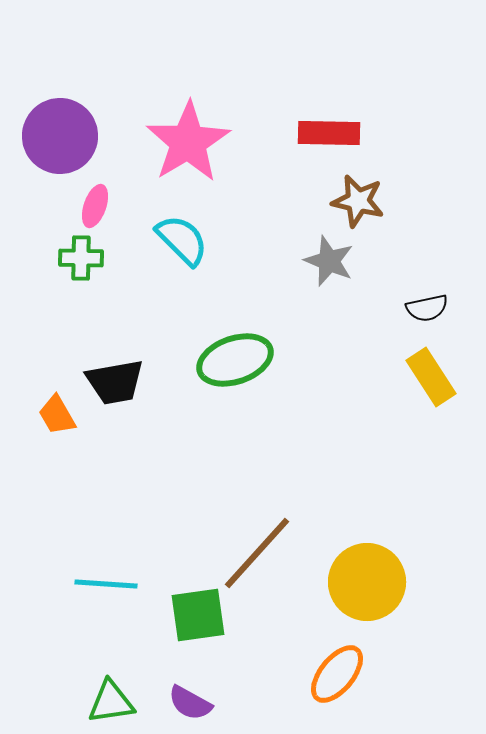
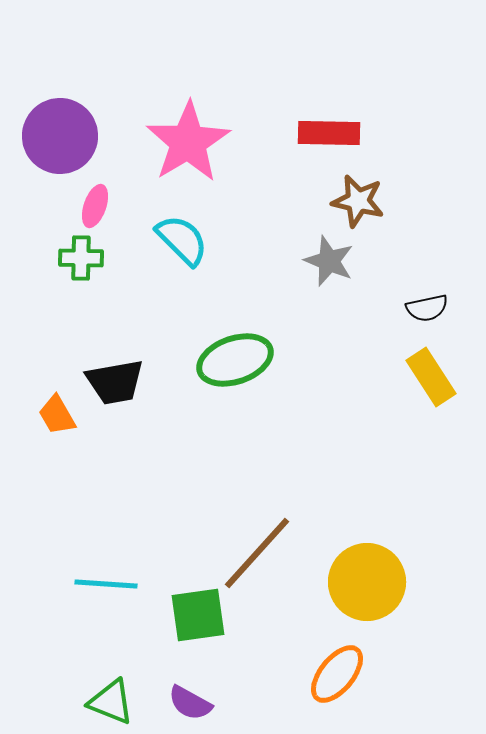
green triangle: rotated 30 degrees clockwise
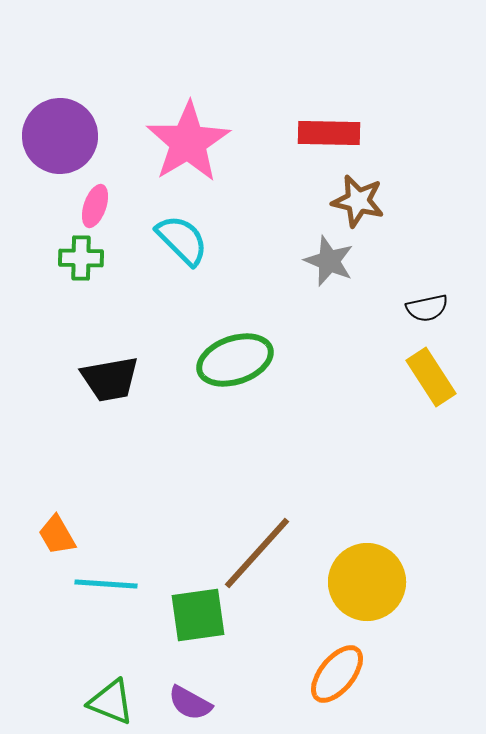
black trapezoid: moved 5 px left, 3 px up
orange trapezoid: moved 120 px down
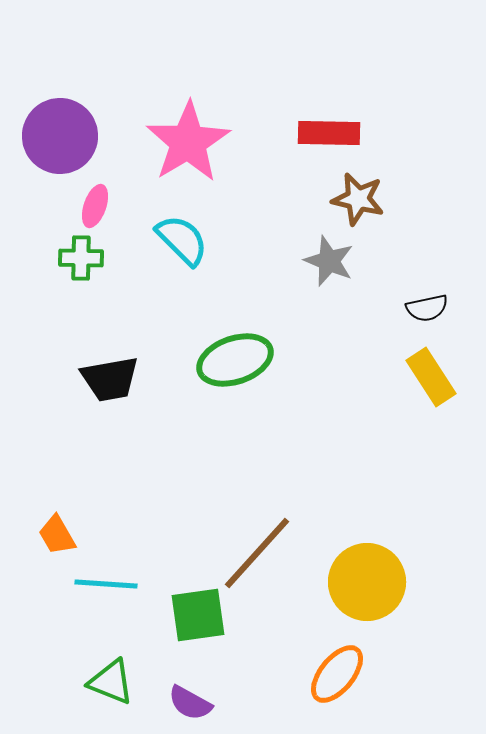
brown star: moved 2 px up
green triangle: moved 20 px up
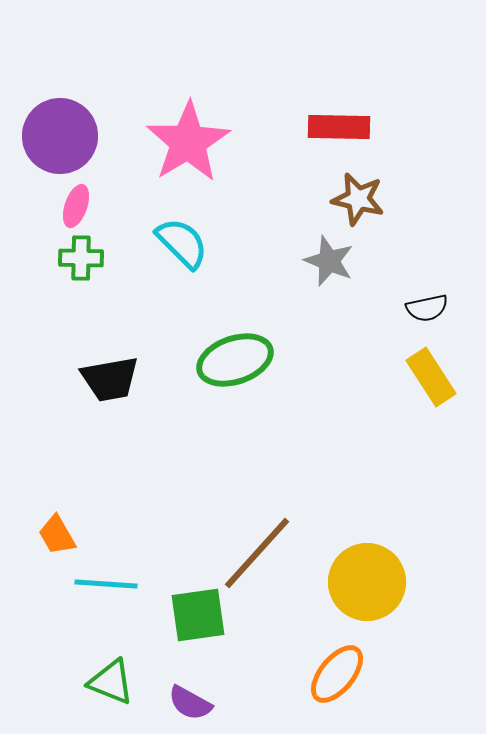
red rectangle: moved 10 px right, 6 px up
pink ellipse: moved 19 px left
cyan semicircle: moved 3 px down
